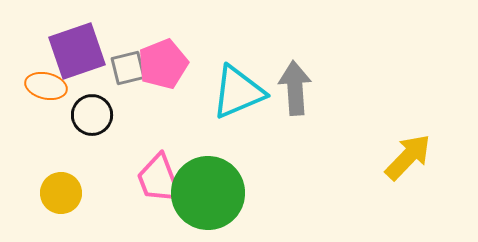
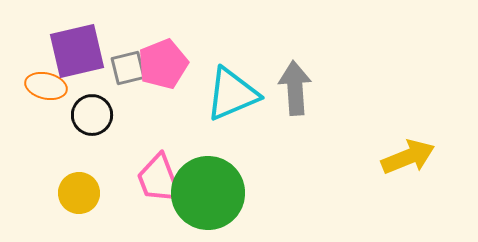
purple square: rotated 6 degrees clockwise
cyan triangle: moved 6 px left, 2 px down
yellow arrow: rotated 24 degrees clockwise
yellow circle: moved 18 px right
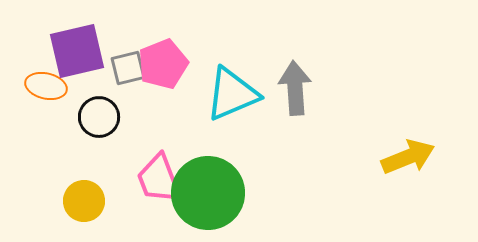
black circle: moved 7 px right, 2 px down
yellow circle: moved 5 px right, 8 px down
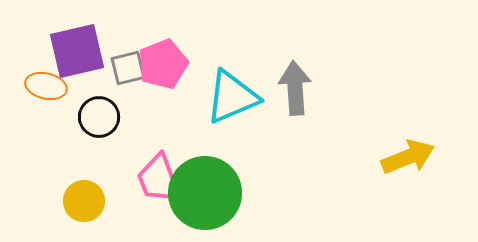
cyan triangle: moved 3 px down
green circle: moved 3 px left
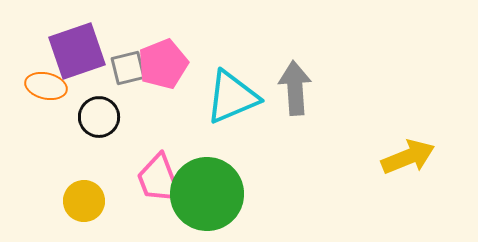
purple square: rotated 6 degrees counterclockwise
green circle: moved 2 px right, 1 px down
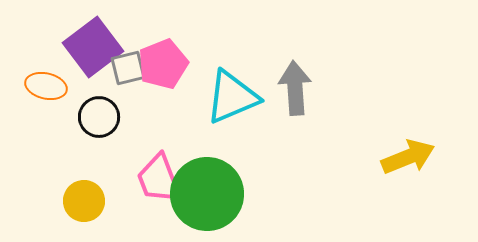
purple square: moved 16 px right, 4 px up; rotated 18 degrees counterclockwise
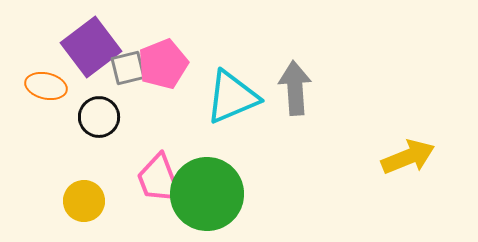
purple square: moved 2 px left
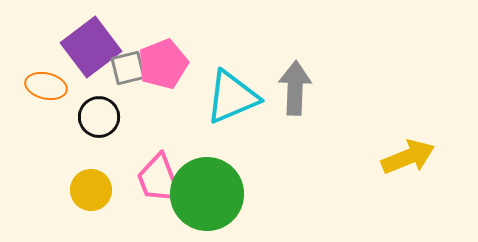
gray arrow: rotated 6 degrees clockwise
yellow circle: moved 7 px right, 11 px up
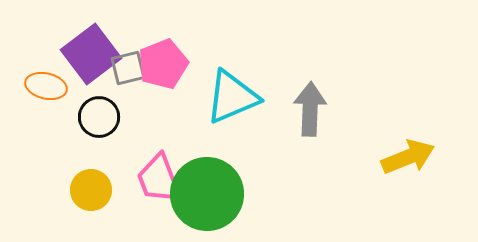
purple square: moved 7 px down
gray arrow: moved 15 px right, 21 px down
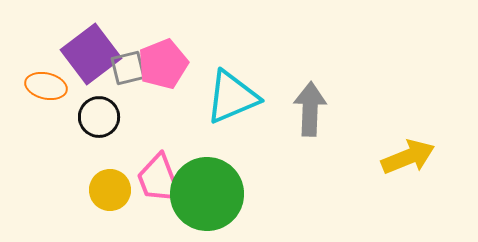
yellow circle: moved 19 px right
